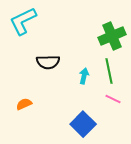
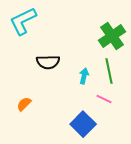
green cross: rotated 12 degrees counterclockwise
pink line: moved 9 px left
orange semicircle: rotated 21 degrees counterclockwise
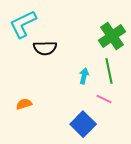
cyan L-shape: moved 3 px down
black semicircle: moved 3 px left, 14 px up
orange semicircle: rotated 28 degrees clockwise
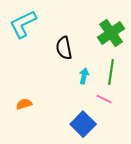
green cross: moved 1 px left, 3 px up
black semicircle: moved 19 px right; rotated 80 degrees clockwise
green line: moved 2 px right, 1 px down; rotated 20 degrees clockwise
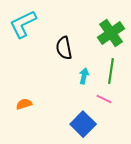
green line: moved 1 px up
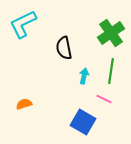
blue square: moved 2 px up; rotated 15 degrees counterclockwise
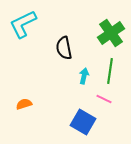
green line: moved 1 px left
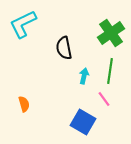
pink line: rotated 28 degrees clockwise
orange semicircle: rotated 91 degrees clockwise
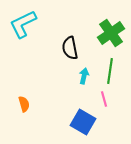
black semicircle: moved 6 px right
pink line: rotated 21 degrees clockwise
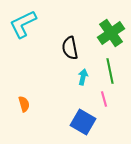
green line: rotated 20 degrees counterclockwise
cyan arrow: moved 1 px left, 1 px down
